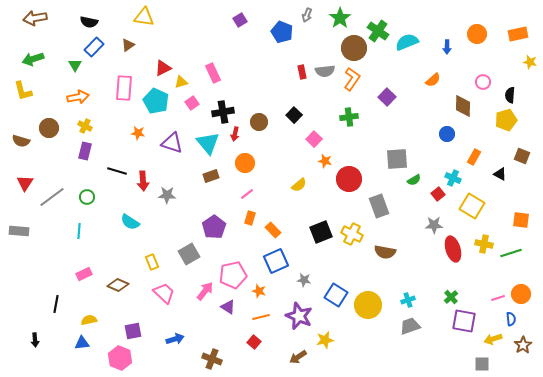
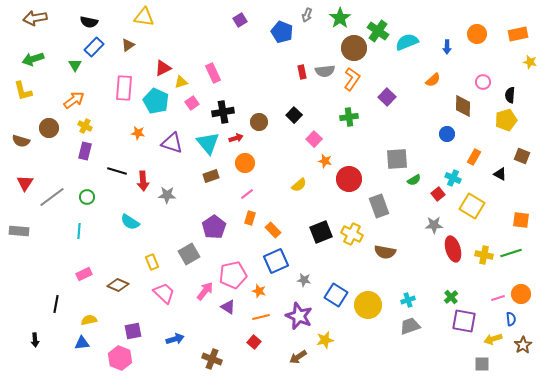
orange arrow at (78, 97): moved 4 px left, 3 px down; rotated 25 degrees counterclockwise
red arrow at (235, 134): moved 1 px right, 4 px down; rotated 120 degrees counterclockwise
yellow cross at (484, 244): moved 11 px down
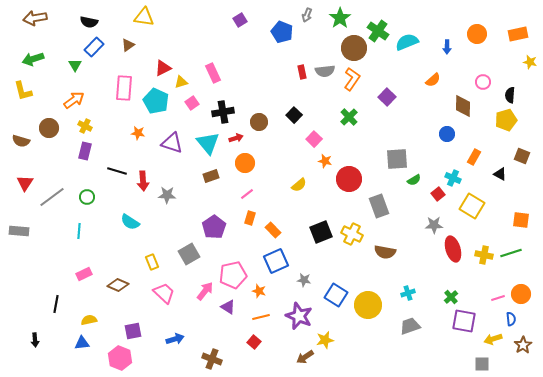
green cross at (349, 117): rotated 36 degrees counterclockwise
cyan cross at (408, 300): moved 7 px up
brown arrow at (298, 357): moved 7 px right
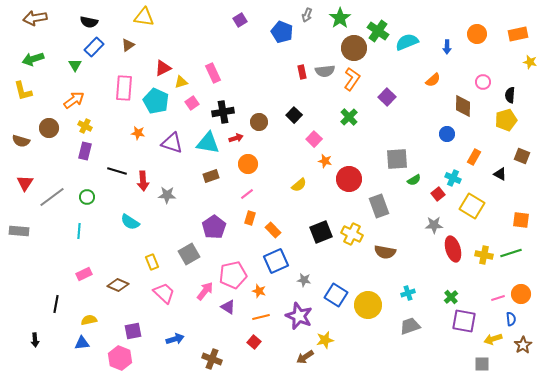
cyan triangle at (208, 143): rotated 40 degrees counterclockwise
orange circle at (245, 163): moved 3 px right, 1 px down
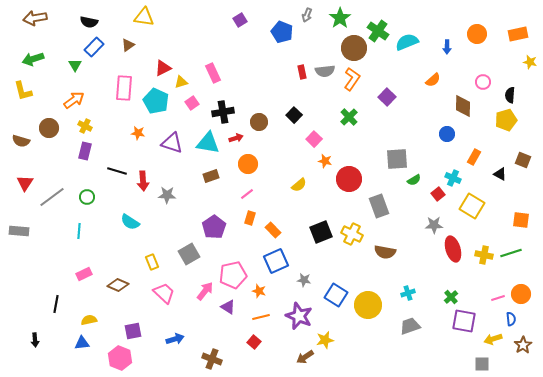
brown square at (522, 156): moved 1 px right, 4 px down
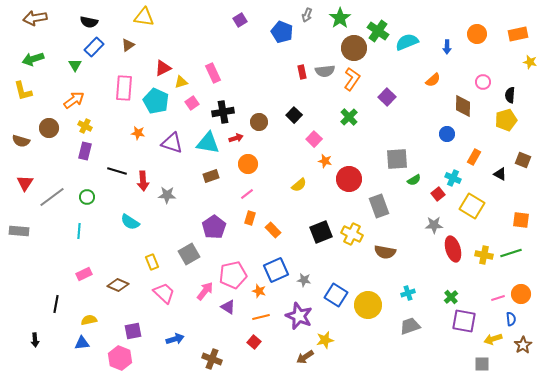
blue square at (276, 261): moved 9 px down
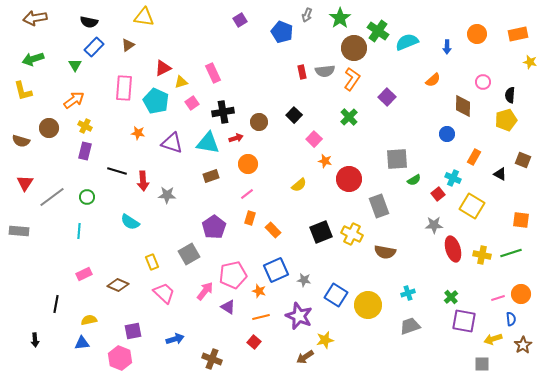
yellow cross at (484, 255): moved 2 px left
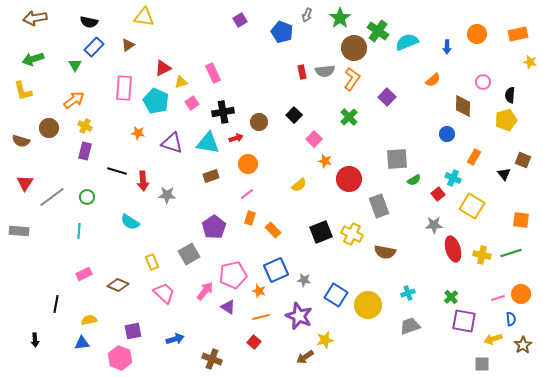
black triangle at (500, 174): moved 4 px right; rotated 24 degrees clockwise
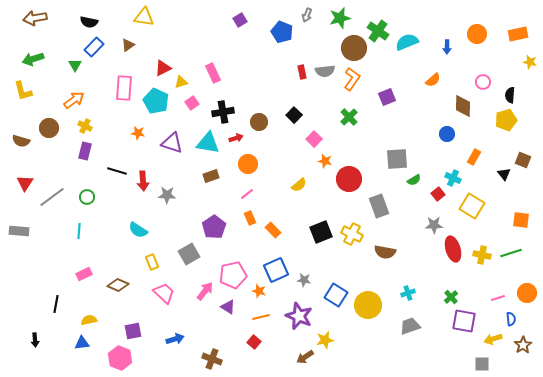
green star at (340, 18): rotated 20 degrees clockwise
purple square at (387, 97): rotated 24 degrees clockwise
orange rectangle at (250, 218): rotated 40 degrees counterclockwise
cyan semicircle at (130, 222): moved 8 px right, 8 px down
orange circle at (521, 294): moved 6 px right, 1 px up
